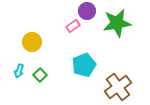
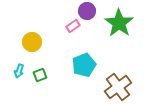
green star: moved 2 px right; rotated 28 degrees counterclockwise
green square: rotated 24 degrees clockwise
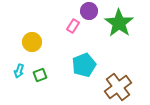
purple circle: moved 2 px right
pink rectangle: rotated 24 degrees counterclockwise
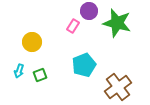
green star: moved 2 px left; rotated 20 degrees counterclockwise
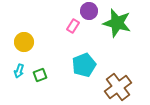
yellow circle: moved 8 px left
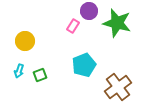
yellow circle: moved 1 px right, 1 px up
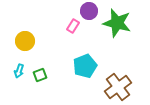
cyan pentagon: moved 1 px right, 1 px down
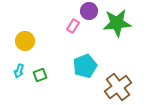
green star: rotated 20 degrees counterclockwise
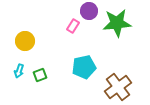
cyan pentagon: moved 1 px left, 1 px down; rotated 10 degrees clockwise
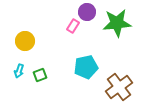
purple circle: moved 2 px left, 1 px down
cyan pentagon: moved 2 px right
brown cross: moved 1 px right
